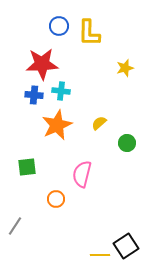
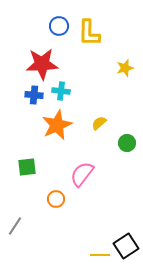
pink semicircle: rotated 24 degrees clockwise
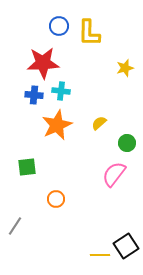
red star: moved 1 px right, 1 px up
pink semicircle: moved 32 px right
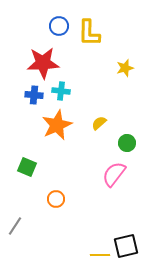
green square: rotated 30 degrees clockwise
black square: rotated 20 degrees clockwise
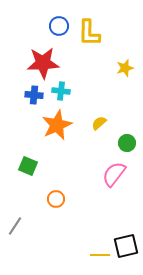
green square: moved 1 px right, 1 px up
